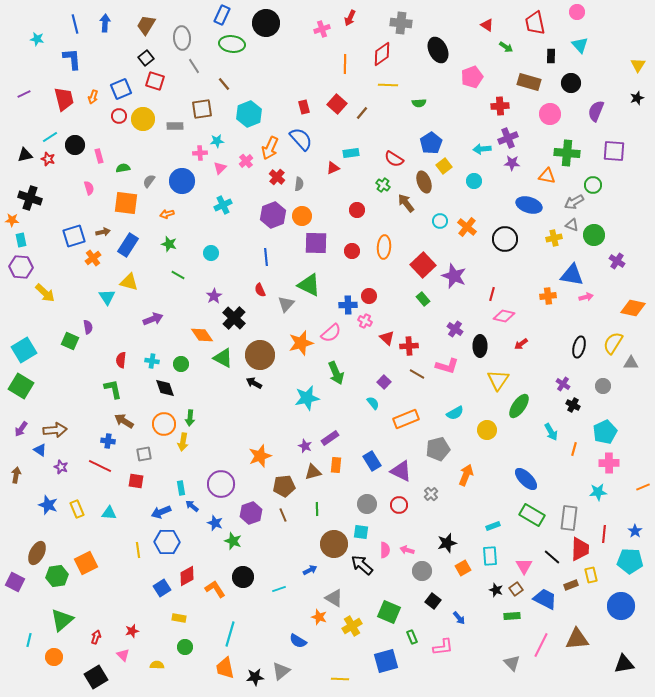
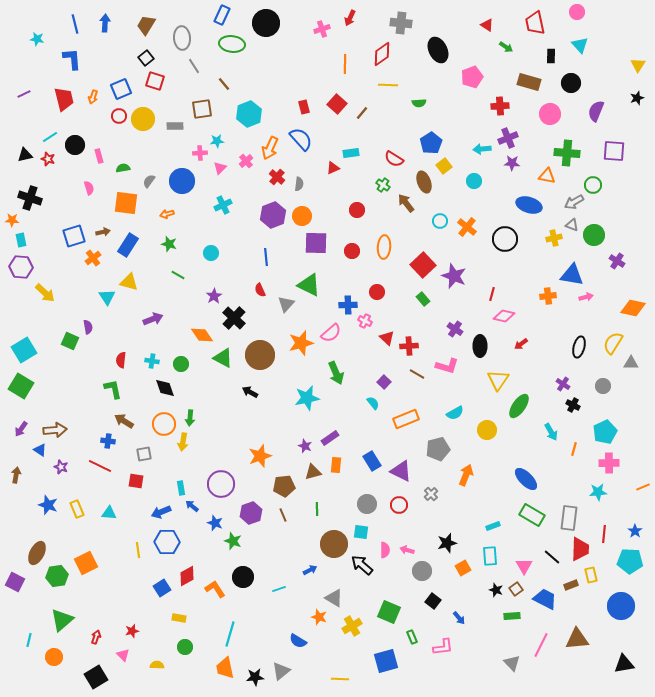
red circle at (369, 296): moved 8 px right, 4 px up
black arrow at (254, 383): moved 4 px left, 9 px down
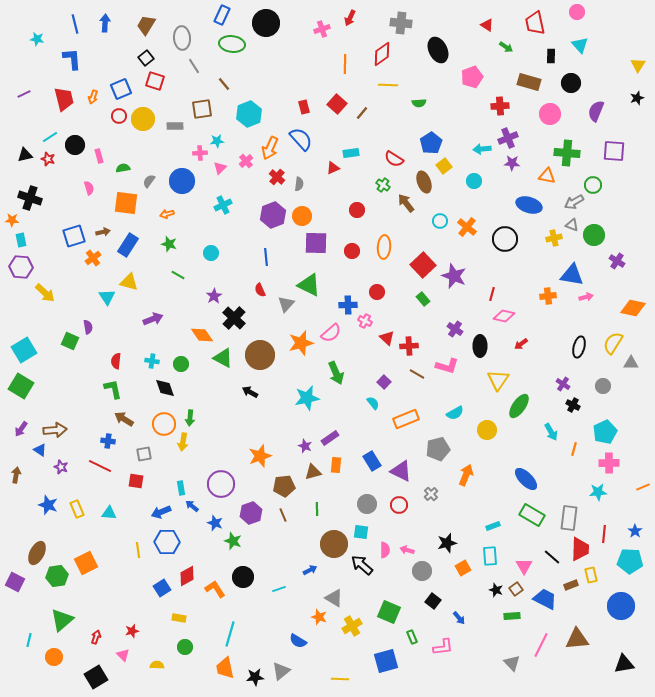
red semicircle at (121, 360): moved 5 px left, 1 px down
brown arrow at (124, 421): moved 2 px up
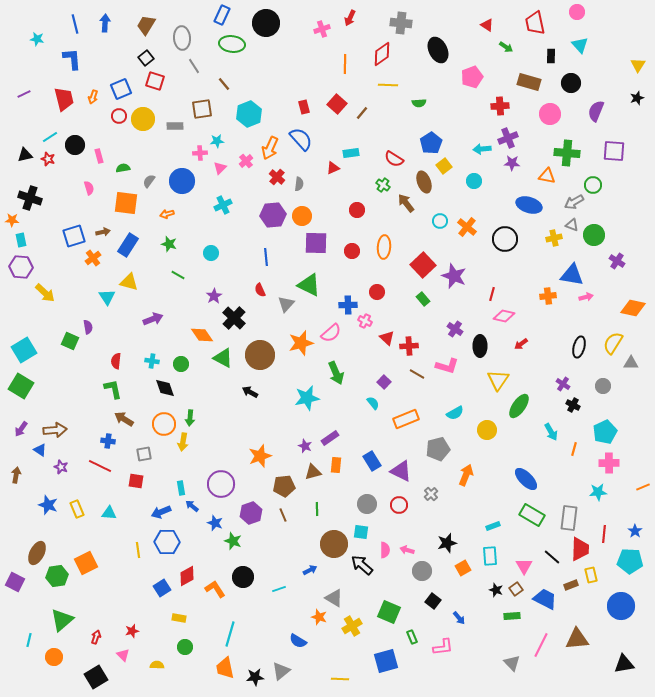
purple hexagon at (273, 215): rotated 15 degrees clockwise
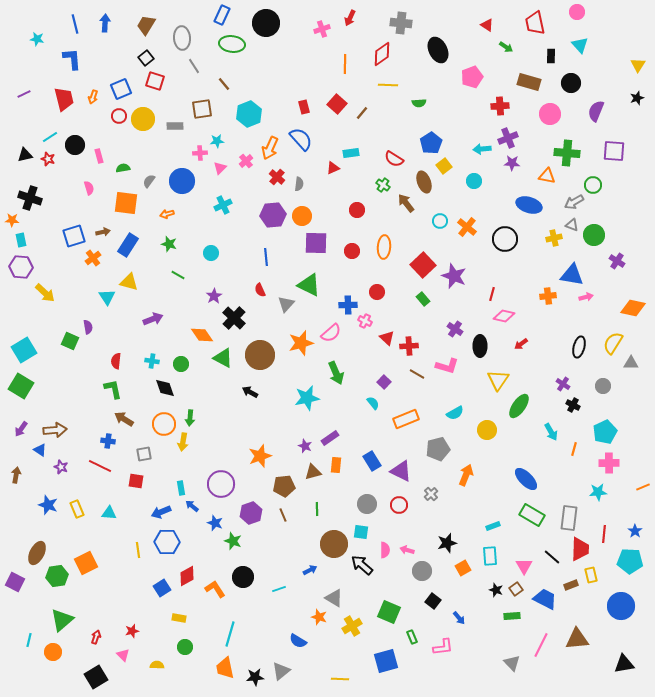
orange circle at (54, 657): moved 1 px left, 5 px up
